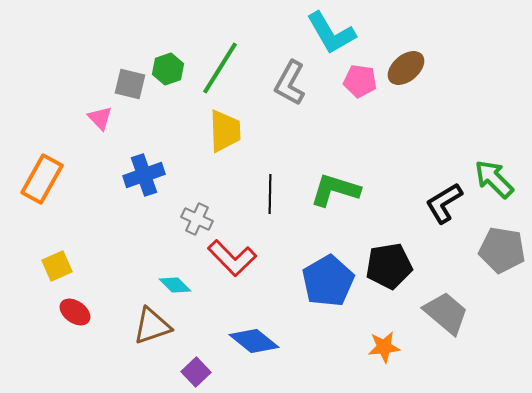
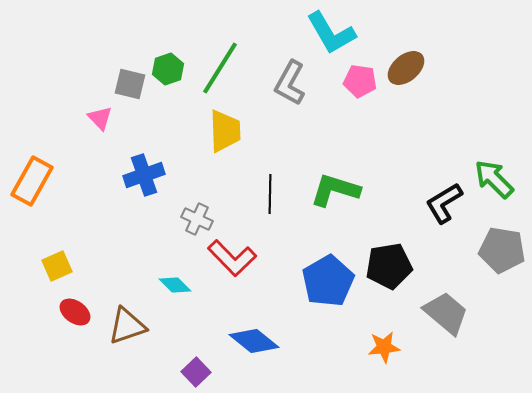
orange rectangle: moved 10 px left, 2 px down
brown triangle: moved 25 px left
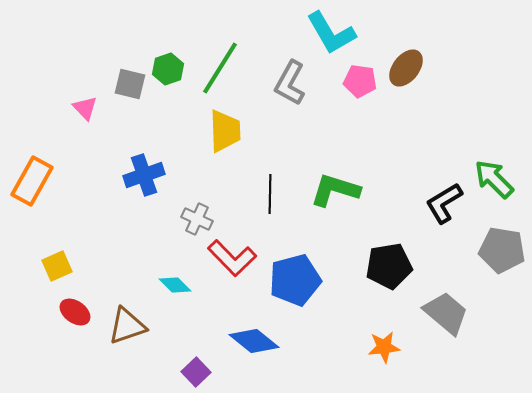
brown ellipse: rotated 12 degrees counterclockwise
pink triangle: moved 15 px left, 10 px up
blue pentagon: moved 33 px left, 1 px up; rotated 15 degrees clockwise
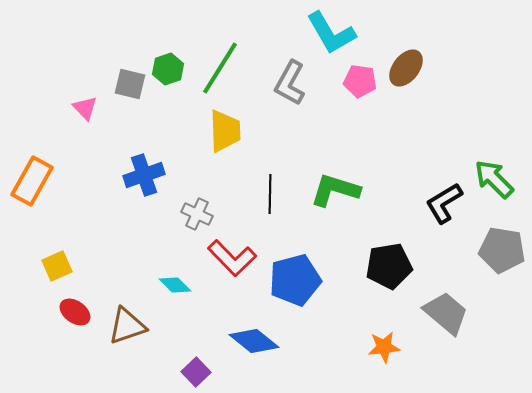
gray cross: moved 5 px up
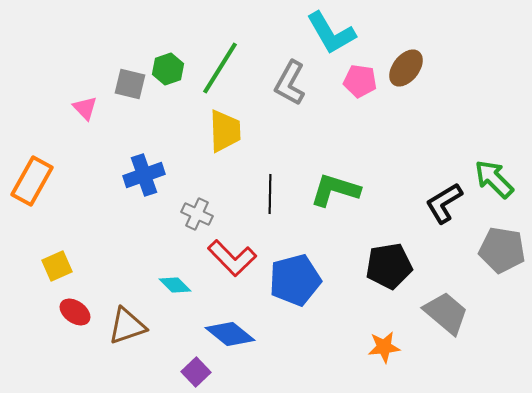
blue diamond: moved 24 px left, 7 px up
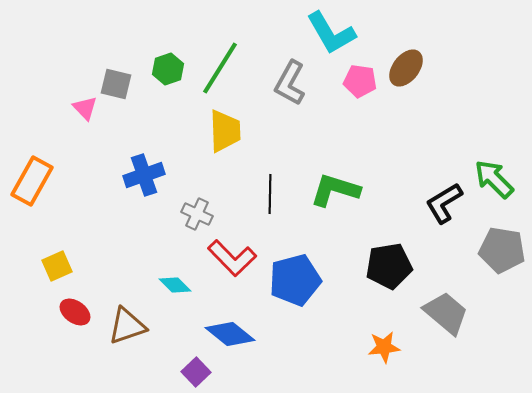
gray square: moved 14 px left
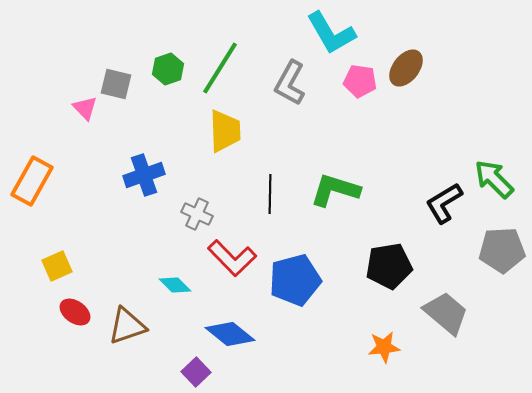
gray pentagon: rotated 12 degrees counterclockwise
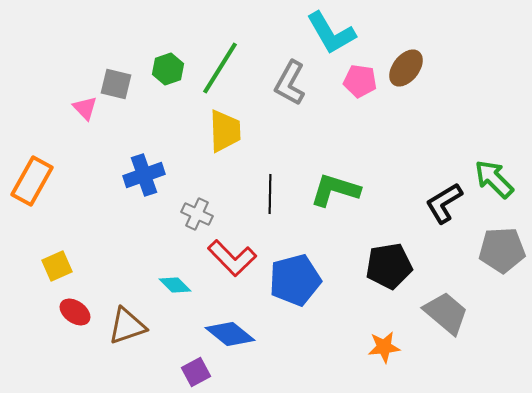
purple square: rotated 16 degrees clockwise
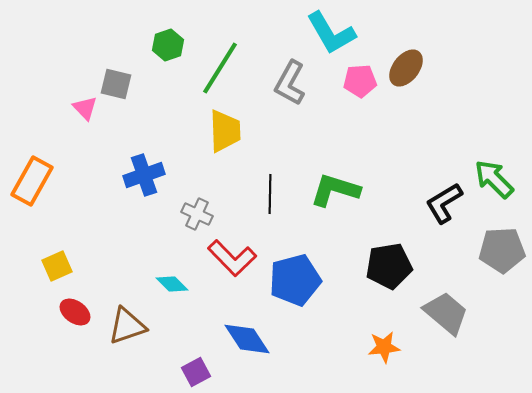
green hexagon: moved 24 px up
pink pentagon: rotated 12 degrees counterclockwise
cyan diamond: moved 3 px left, 1 px up
blue diamond: moved 17 px right, 5 px down; rotated 18 degrees clockwise
